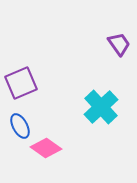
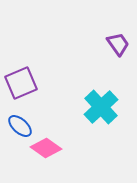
purple trapezoid: moved 1 px left
blue ellipse: rotated 20 degrees counterclockwise
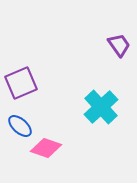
purple trapezoid: moved 1 px right, 1 px down
pink diamond: rotated 16 degrees counterclockwise
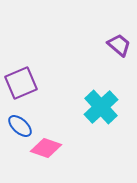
purple trapezoid: rotated 15 degrees counterclockwise
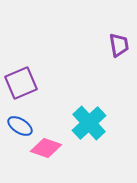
purple trapezoid: rotated 40 degrees clockwise
cyan cross: moved 12 px left, 16 px down
blue ellipse: rotated 10 degrees counterclockwise
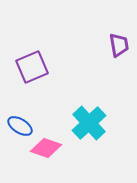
purple square: moved 11 px right, 16 px up
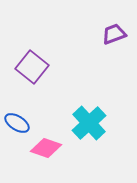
purple trapezoid: moved 5 px left, 11 px up; rotated 100 degrees counterclockwise
purple square: rotated 28 degrees counterclockwise
blue ellipse: moved 3 px left, 3 px up
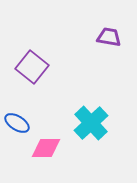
purple trapezoid: moved 5 px left, 3 px down; rotated 30 degrees clockwise
cyan cross: moved 2 px right
pink diamond: rotated 20 degrees counterclockwise
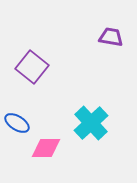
purple trapezoid: moved 2 px right
